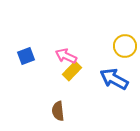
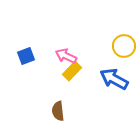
yellow circle: moved 1 px left
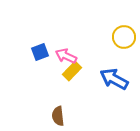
yellow circle: moved 9 px up
blue square: moved 14 px right, 4 px up
brown semicircle: moved 5 px down
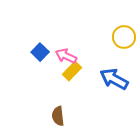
blue square: rotated 24 degrees counterclockwise
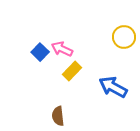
pink arrow: moved 4 px left, 7 px up
blue arrow: moved 1 px left, 8 px down
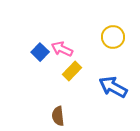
yellow circle: moved 11 px left
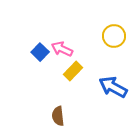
yellow circle: moved 1 px right, 1 px up
yellow rectangle: moved 1 px right
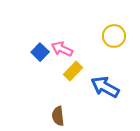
blue arrow: moved 8 px left
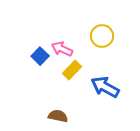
yellow circle: moved 12 px left
blue square: moved 4 px down
yellow rectangle: moved 1 px left, 1 px up
brown semicircle: rotated 108 degrees clockwise
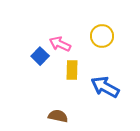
pink arrow: moved 2 px left, 5 px up
yellow rectangle: rotated 42 degrees counterclockwise
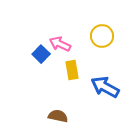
blue square: moved 1 px right, 2 px up
yellow rectangle: rotated 12 degrees counterclockwise
